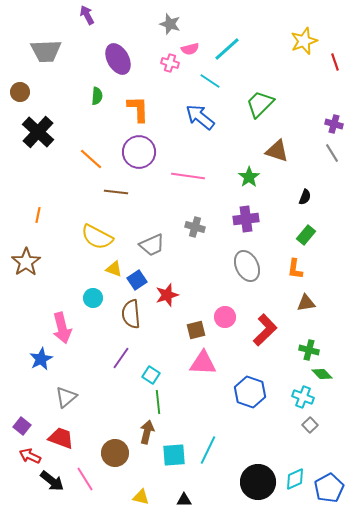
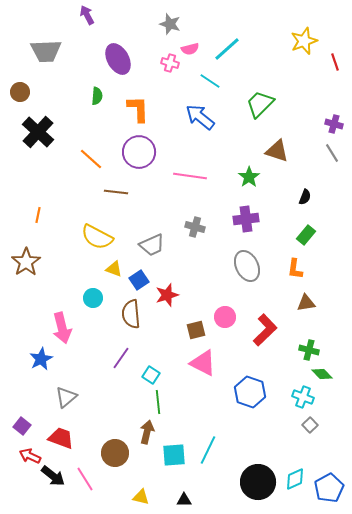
pink line at (188, 176): moved 2 px right
blue square at (137, 280): moved 2 px right
pink triangle at (203, 363): rotated 24 degrees clockwise
black arrow at (52, 481): moved 1 px right, 5 px up
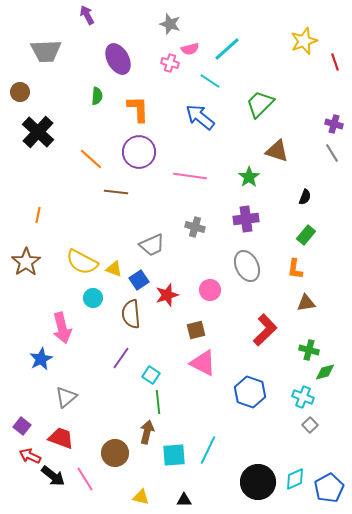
yellow semicircle at (97, 237): moved 15 px left, 25 px down
pink circle at (225, 317): moved 15 px left, 27 px up
green diamond at (322, 374): moved 3 px right, 2 px up; rotated 60 degrees counterclockwise
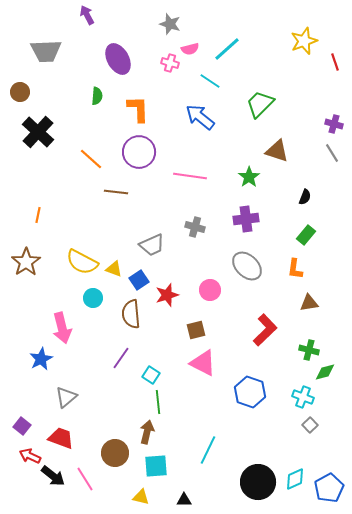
gray ellipse at (247, 266): rotated 20 degrees counterclockwise
brown triangle at (306, 303): moved 3 px right
cyan square at (174, 455): moved 18 px left, 11 px down
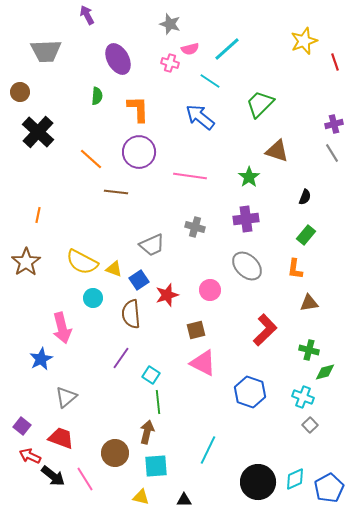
purple cross at (334, 124): rotated 30 degrees counterclockwise
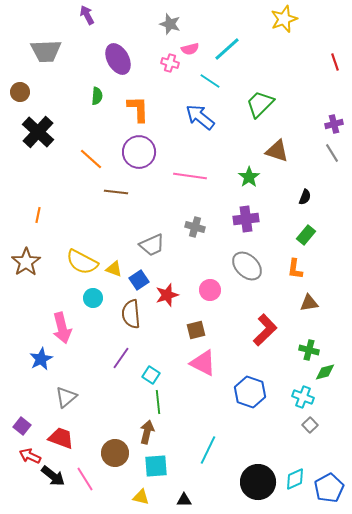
yellow star at (304, 41): moved 20 px left, 22 px up
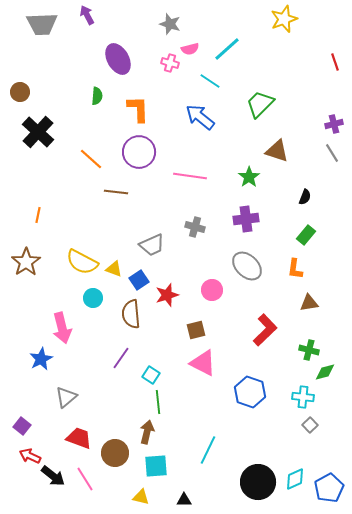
gray trapezoid at (46, 51): moved 4 px left, 27 px up
pink circle at (210, 290): moved 2 px right
cyan cross at (303, 397): rotated 15 degrees counterclockwise
red trapezoid at (61, 438): moved 18 px right
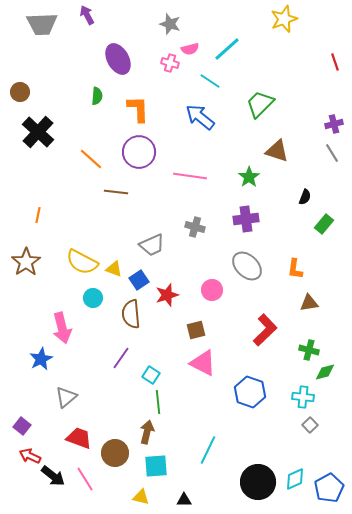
green rectangle at (306, 235): moved 18 px right, 11 px up
